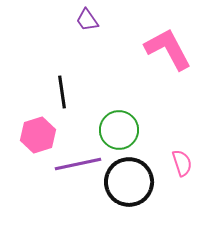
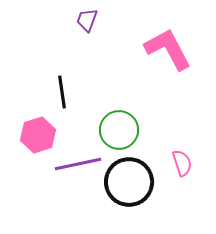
purple trapezoid: rotated 55 degrees clockwise
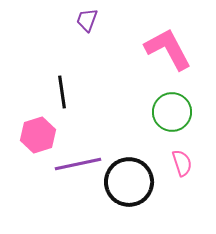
green circle: moved 53 px right, 18 px up
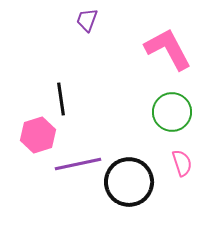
black line: moved 1 px left, 7 px down
